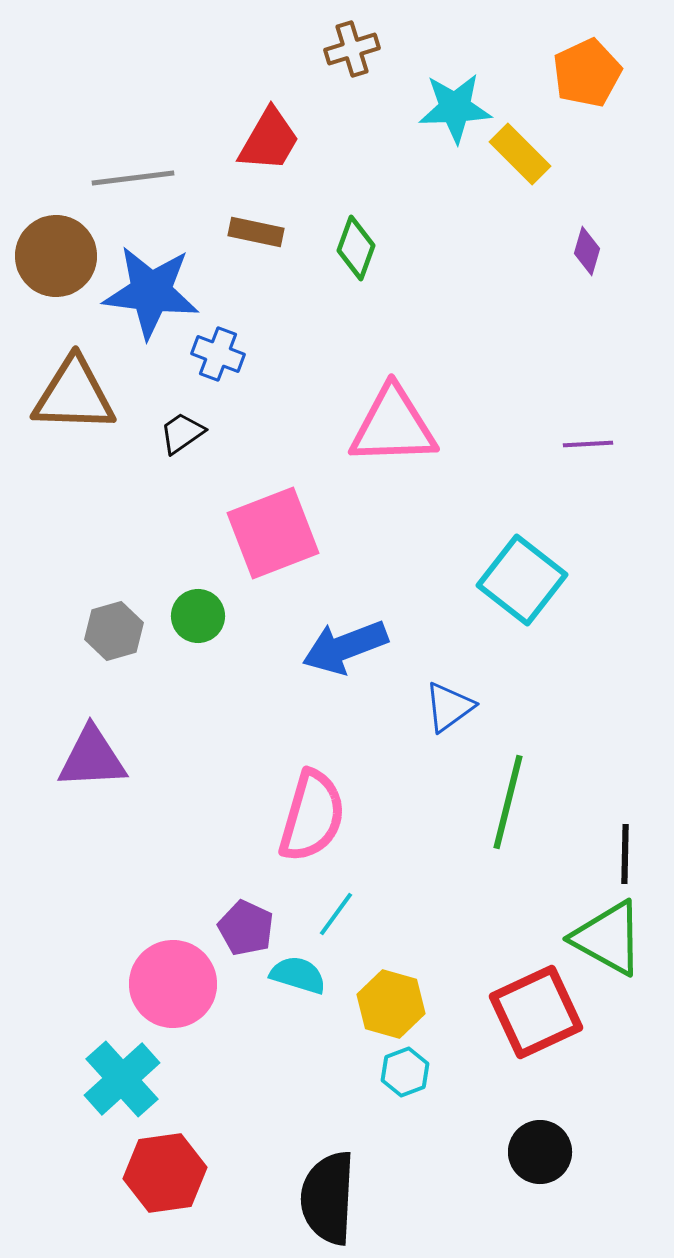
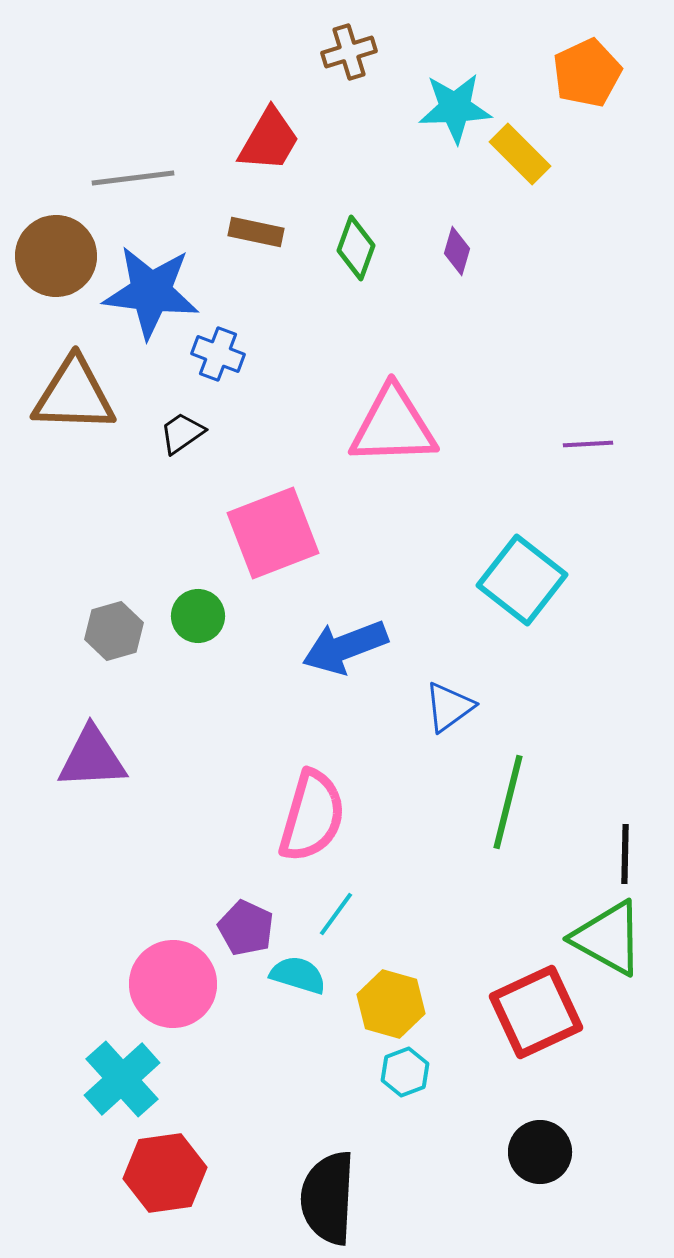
brown cross: moved 3 px left, 3 px down
purple diamond: moved 130 px left
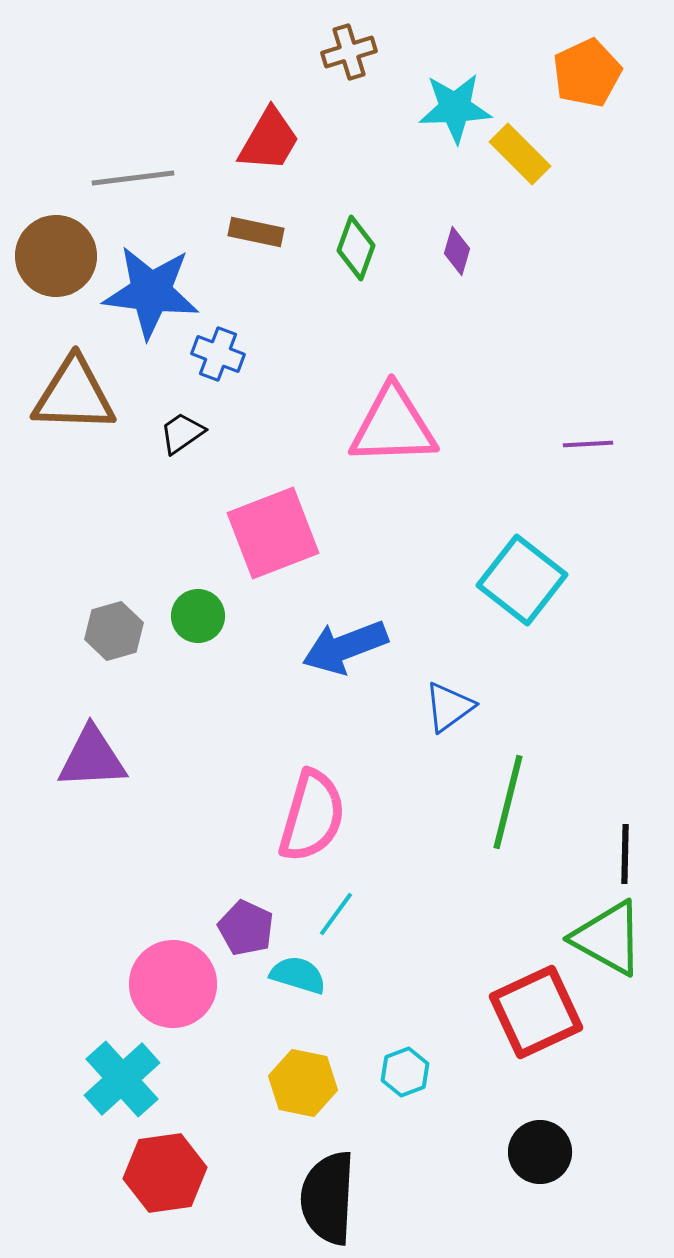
yellow hexagon: moved 88 px left, 79 px down; rotated 4 degrees counterclockwise
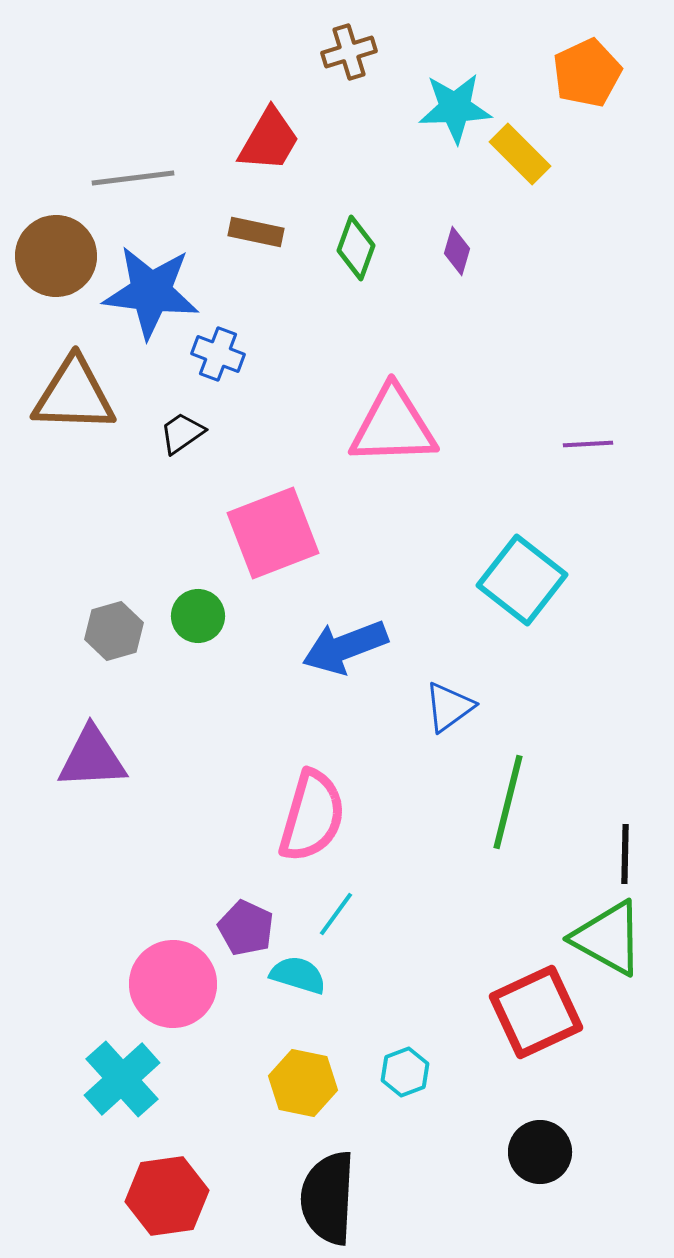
red hexagon: moved 2 px right, 23 px down
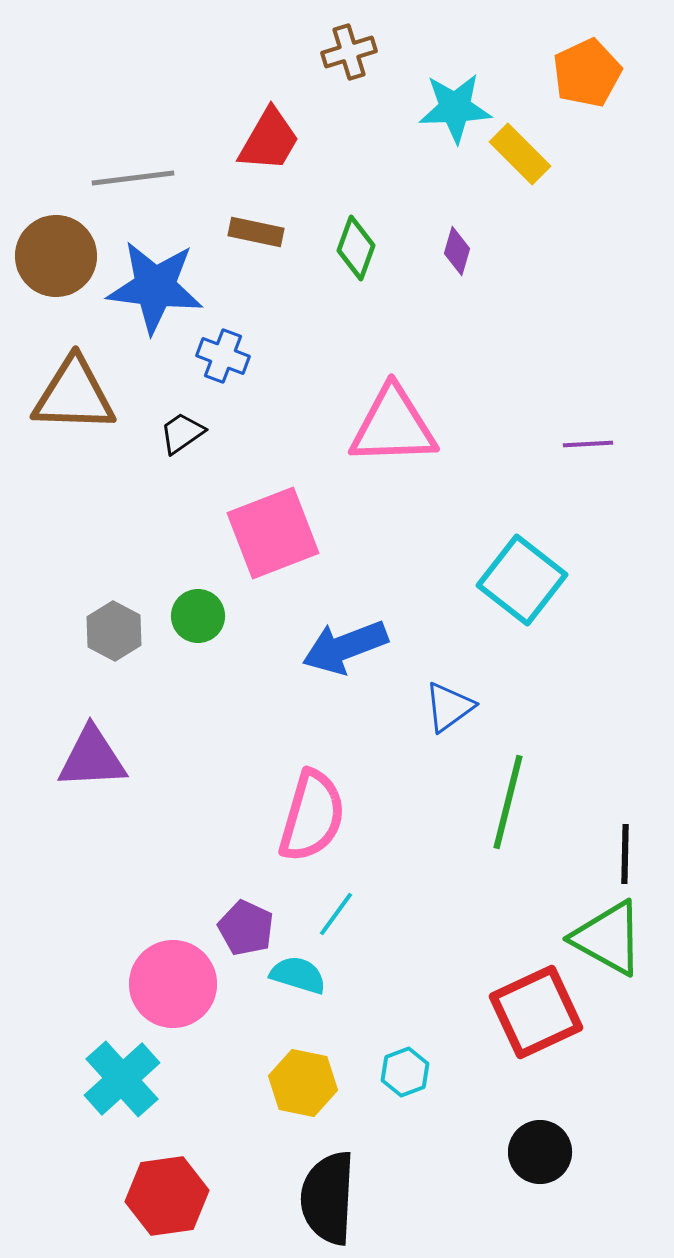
blue star: moved 4 px right, 5 px up
blue cross: moved 5 px right, 2 px down
gray hexagon: rotated 16 degrees counterclockwise
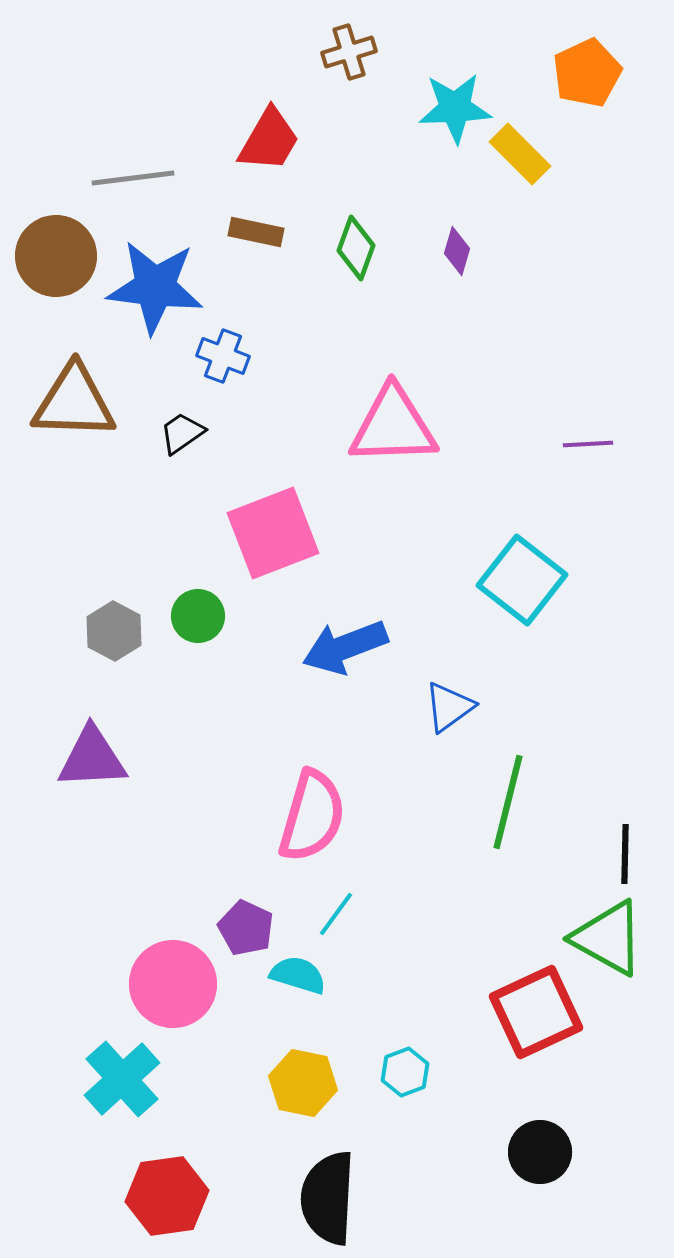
brown triangle: moved 7 px down
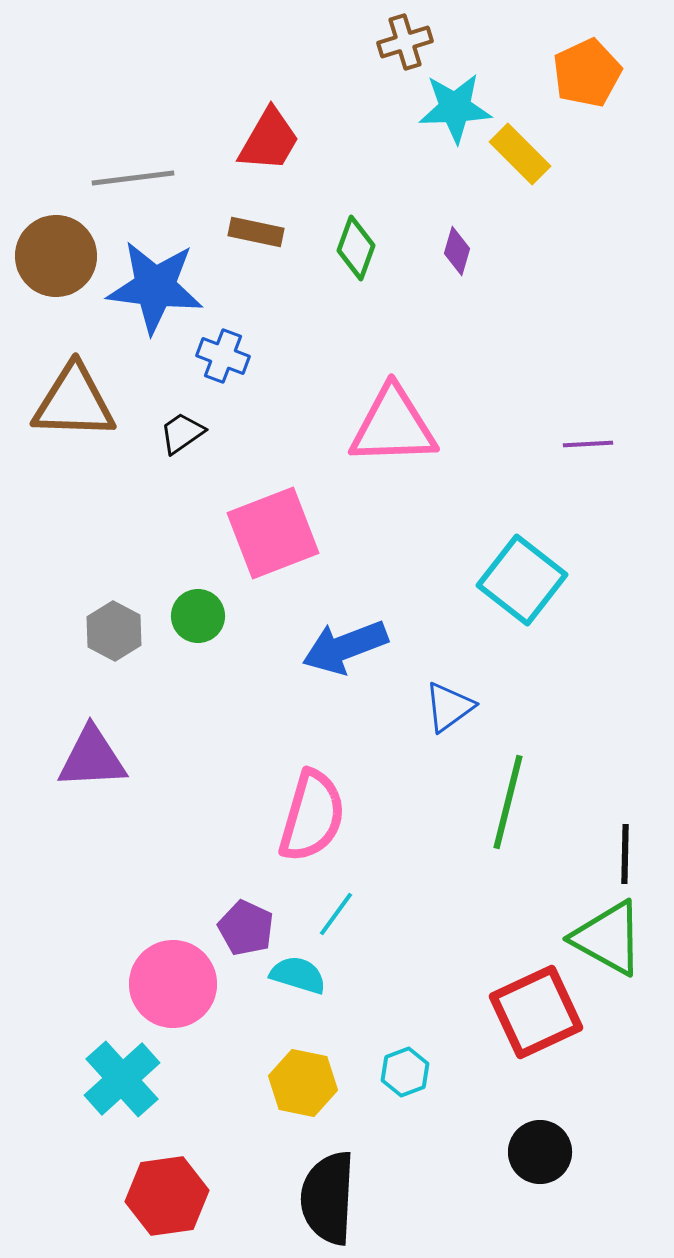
brown cross: moved 56 px right, 10 px up
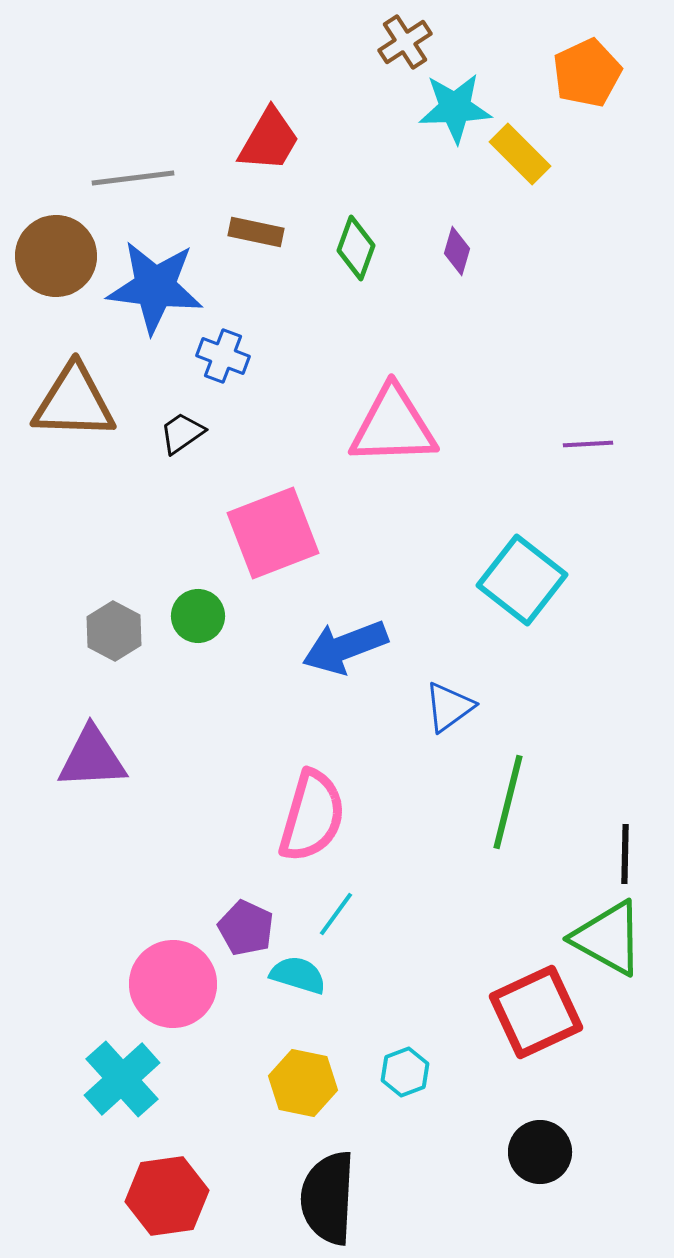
brown cross: rotated 16 degrees counterclockwise
